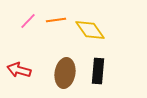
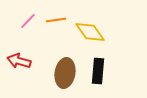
yellow diamond: moved 2 px down
red arrow: moved 9 px up
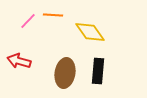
orange line: moved 3 px left, 5 px up; rotated 12 degrees clockwise
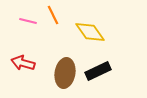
orange line: rotated 60 degrees clockwise
pink line: rotated 60 degrees clockwise
red arrow: moved 4 px right, 2 px down
black rectangle: rotated 60 degrees clockwise
